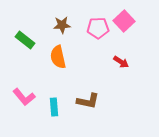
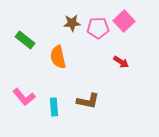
brown star: moved 10 px right, 2 px up
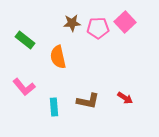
pink square: moved 1 px right, 1 px down
red arrow: moved 4 px right, 36 px down
pink L-shape: moved 10 px up
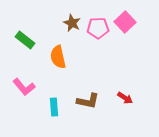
brown star: rotated 30 degrees clockwise
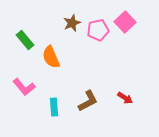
brown star: rotated 24 degrees clockwise
pink pentagon: moved 2 px down; rotated 10 degrees counterclockwise
green rectangle: rotated 12 degrees clockwise
orange semicircle: moved 7 px left; rotated 10 degrees counterclockwise
brown L-shape: rotated 40 degrees counterclockwise
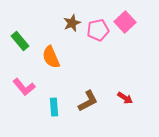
green rectangle: moved 5 px left, 1 px down
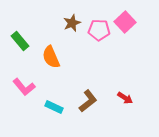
pink pentagon: moved 1 px right; rotated 15 degrees clockwise
brown L-shape: rotated 10 degrees counterclockwise
cyan rectangle: rotated 60 degrees counterclockwise
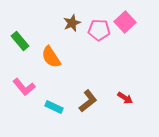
orange semicircle: rotated 10 degrees counterclockwise
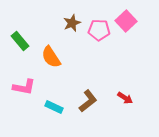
pink square: moved 1 px right, 1 px up
pink L-shape: rotated 40 degrees counterclockwise
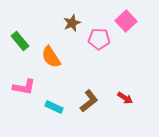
pink pentagon: moved 9 px down
brown L-shape: moved 1 px right
